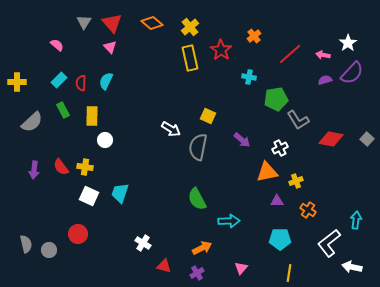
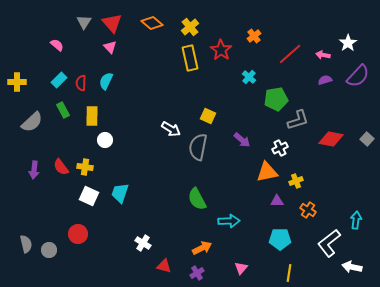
purple semicircle at (352, 73): moved 6 px right, 3 px down
cyan cross at (249, 77): rotated 32 degrees clockwise
gray L-shape at (298, 120): rotated 75 degrees counterclockwise
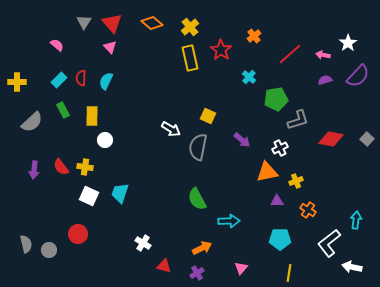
red semicircle at (81, 83): moved 5 px up
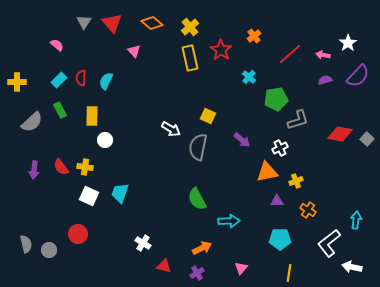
pink triangle at (110, 47): moved 24 px right, 4 px down
green rectangle at (63, 110): moved 3 px left
red diamond at (331, 139): moved 9 px right, 5 px up
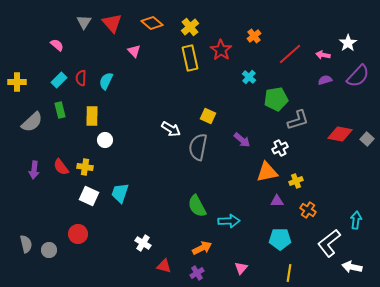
green rectangle at (60, 110): rotated 14 degrees clockwise
green semicircle at (197, 199): moved 7 px down
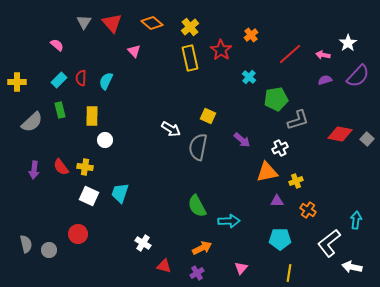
orange cross at (254, 36): moved 3 px left, 1 px up
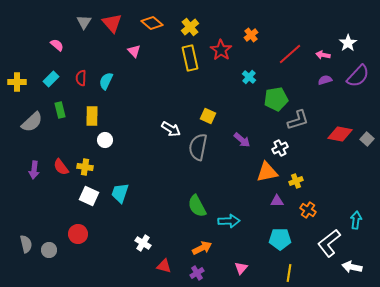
cyan rectangle at (59, 80): moved 8 px left, 1 px up
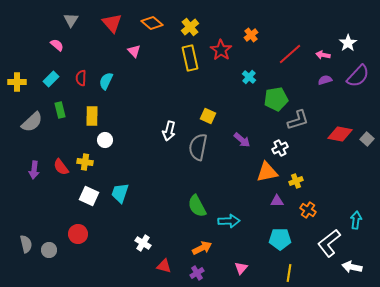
gray triangle at (84, 22): moved 13 px left, 2 px up
white arrow at (171, 129): moved 2 px left, 2 px down; rotated 72 degrees clockwise
yellow cross at (85, 167): moved 5 px up
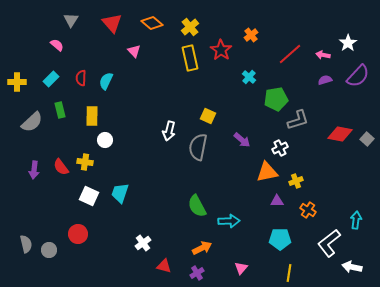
white cross at (143, 243): rotated 21 degrees clockwise
